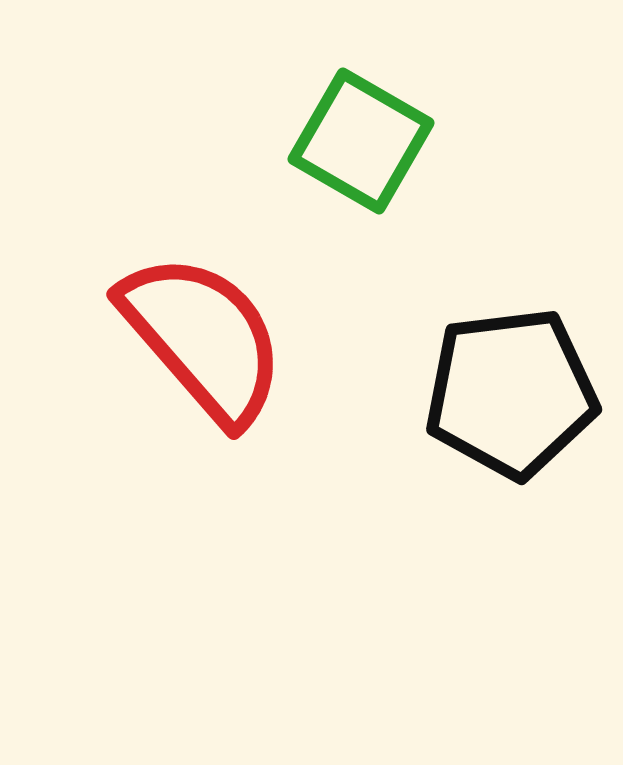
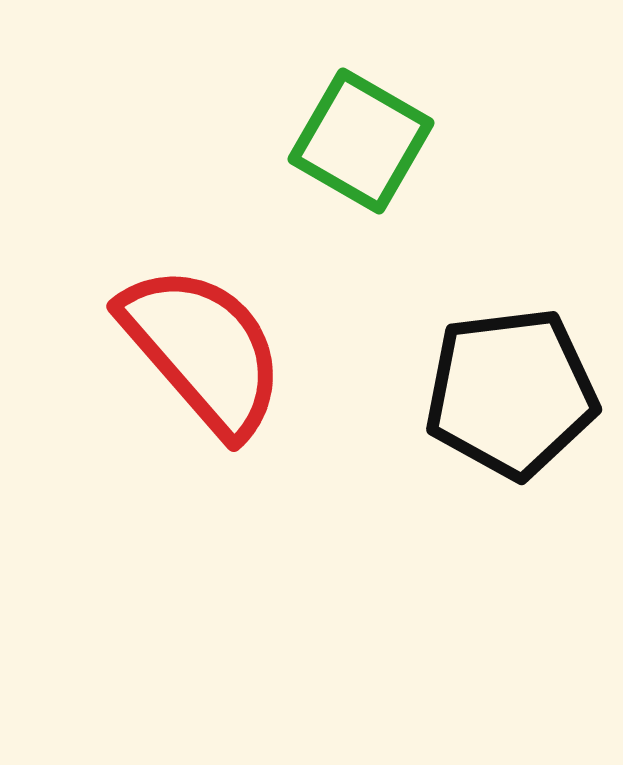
red semicircle: moved 12 px down
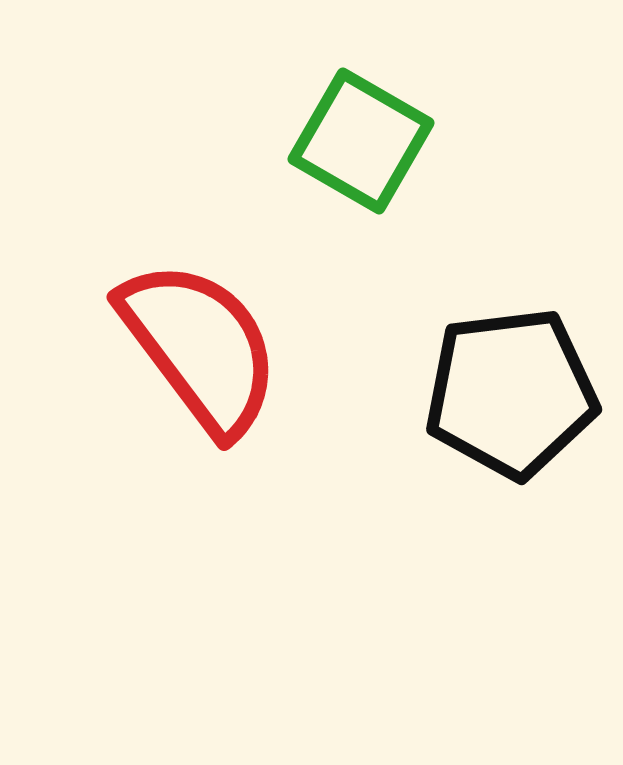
red semicircle: moved 3 px left, 3 px up; rotated 4 degrees clockwise
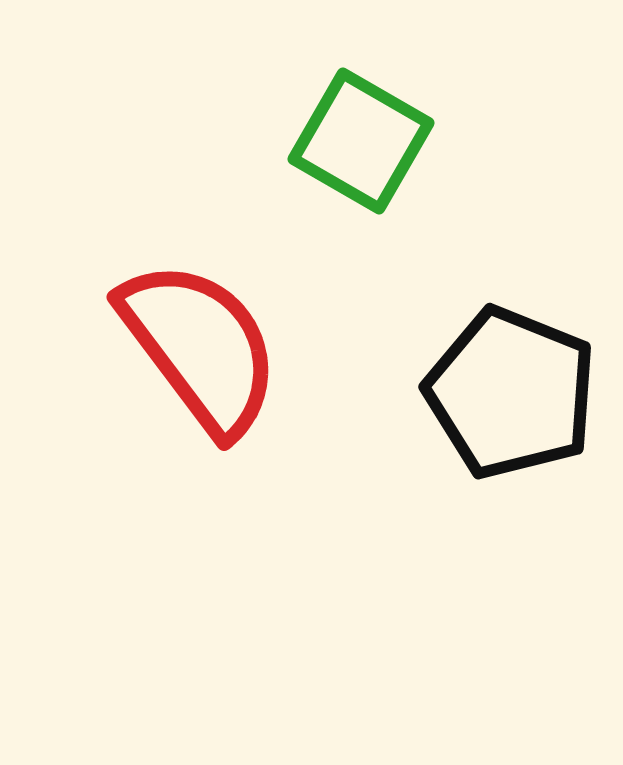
black pentagon: rotated 29 degrees clockwise
